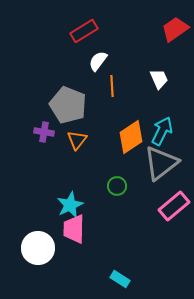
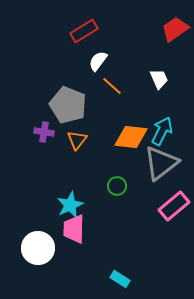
orange line: rotated 45 degrees counterclockwise
orange diamond: rotated 40 degrees clockwise
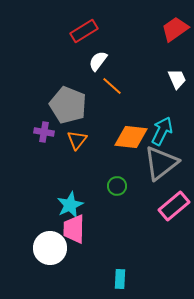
white trapezoid: moved 18 px right
white circle: moved 12 px right
cyan rectangle: rotated 60 degrees clockwise
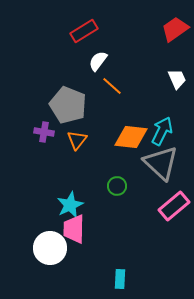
gray triangle: rotated 39 degrees counterclockwise
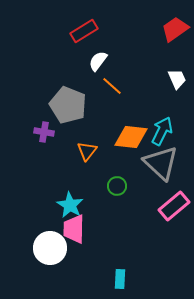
orange triangle: moved 10 px right, 11 px down
cyan star: rotated 16 degrees counterclockwise
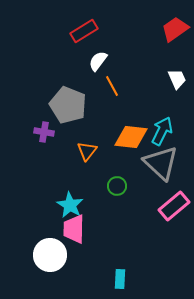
orange line: rotated 20 degrees clockwise
white circle: moved 7 px down
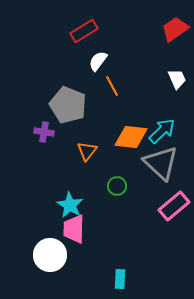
cyan arrow: rotated 20 degrees clockwise
